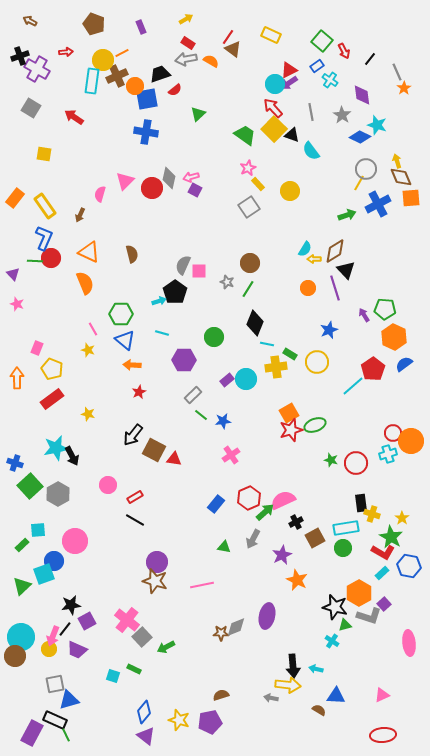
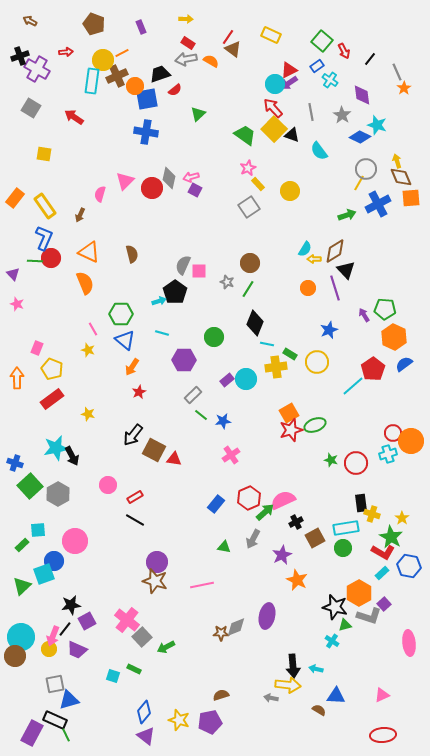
yellow arrow at (186, 19): rotated 32 degrees clockwise
cyan semicircle at (311, 151): moved 8 px right
orange arrow at (132, 365): moved 2 px down; rotated 60 degrees counterclockwise
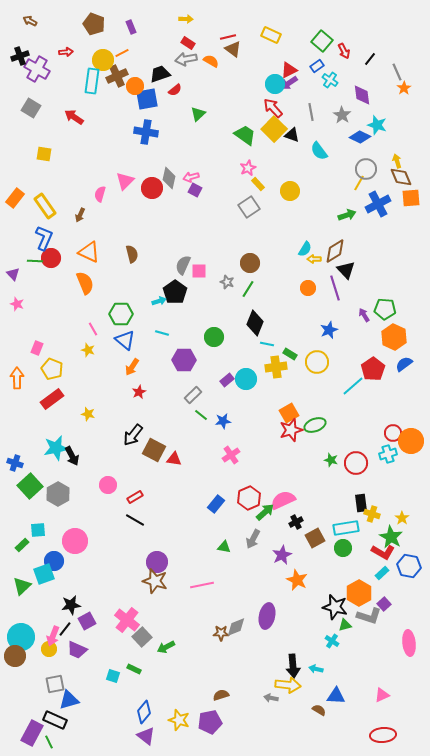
purple rectangle at (141, 27): moved 10 px left
red line at (228, 37): rotated 42 degrees clockwise
green line at (66, 735): moved 17 px left, 7 px down
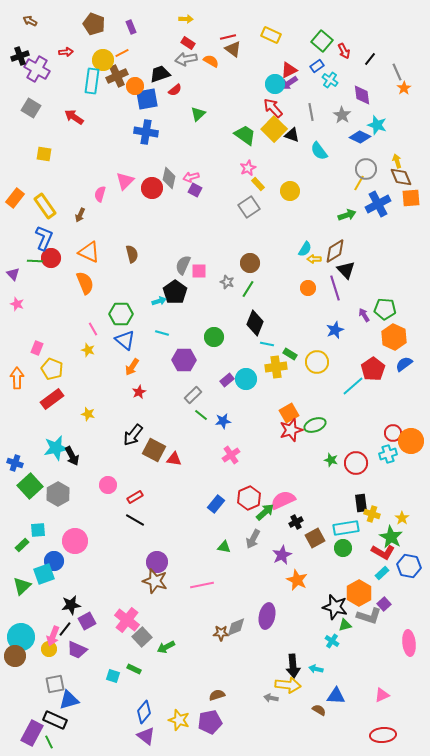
blue star at (329, 330): moved 6 px right
brown semicircle at (221, 695): moved 4 px left
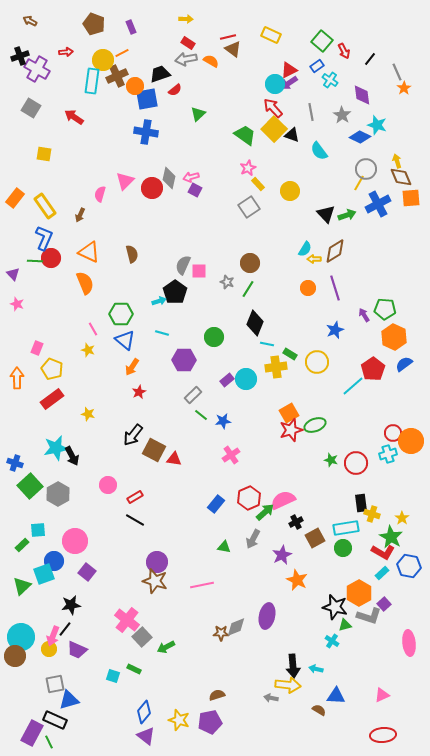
black triangle at (346, 270): moved 20 px left, 56 px up
purple square at (87, 621): moved 49 px up; rotated 24 degrees counterclockwise
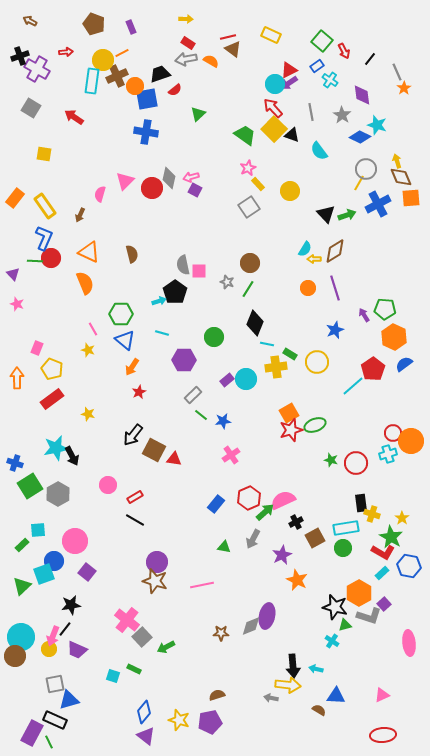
gray semicircle at (183, 265): rotated 36 degrees counterclockwise
green square at (30, 486): rotated 10 degrees clockwise
gray diamond at (236, 627): moved 15 px right, 1 px up
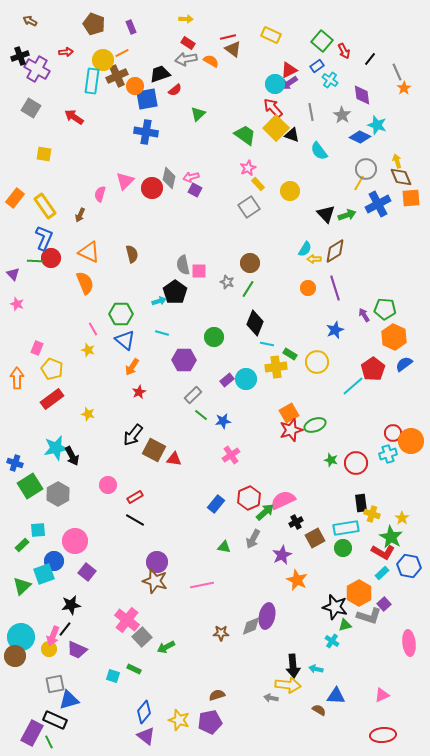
yellow square at (274, 129): moved 2 px right, 1 px up
